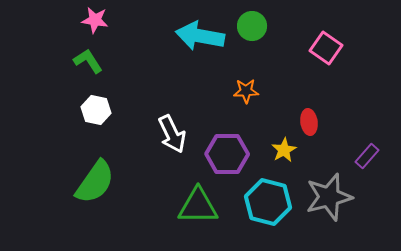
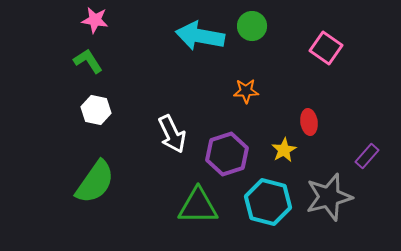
purple hexagon: rotated 18 degrees counterclockwise
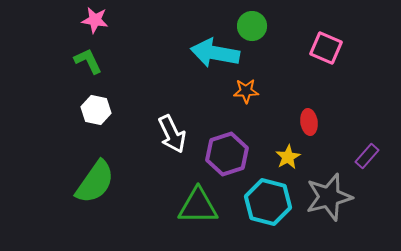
cyan arrow: moved 15 px right, 17 px down
pink square: rotated 12 degrees counterclockwise
green L-shape: rotated 8 degrees clockwise
yellow star: moved 4 px right, 7 px down
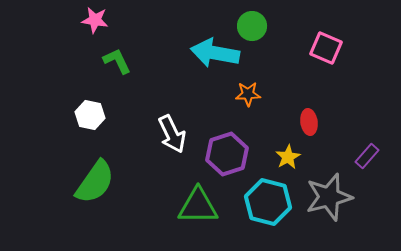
green L-shape: moved 29 px right
orange star: moved 2 px right, 3 px down
white hexagon: moved 6 px left, 5 px down
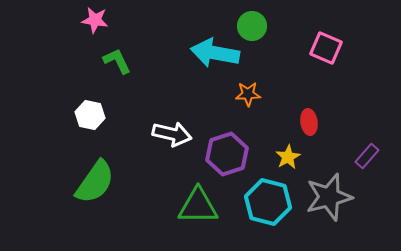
white arrow: rotated 51 degrees counterclockwise
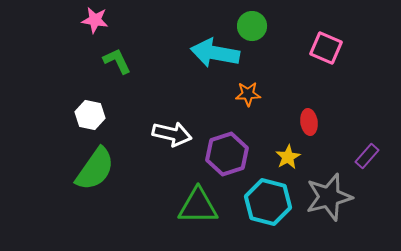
green semicircle: moved 13 px up
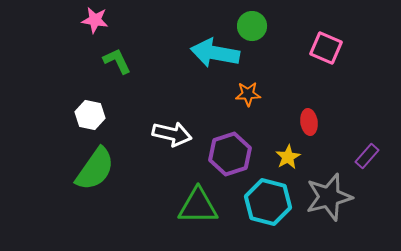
purple hexagon: moved 3 px right
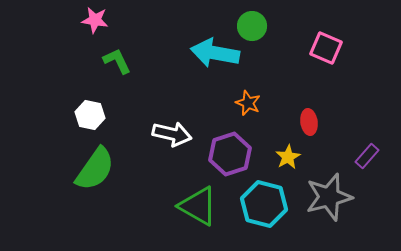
orange star: moved 9 px down; rotated 25 degrees clockwise
cyan hexagon: moved 4 px left, 2 px down
green triangle: rotated 30 degrees clockwise
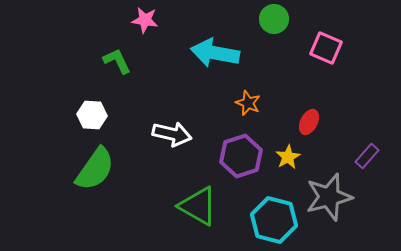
pink star: moved 50 px right
green circle: moved 22 px right, 7 px up
white hexagon: moved 2 px right; rotated 8 degrees counterclockwise
red ellipse: rotated 35 degrees clockwise
purple hexagon: moved 11 px right, 2 px down
cyan hexagon: moved 10 px right, 16 px down
